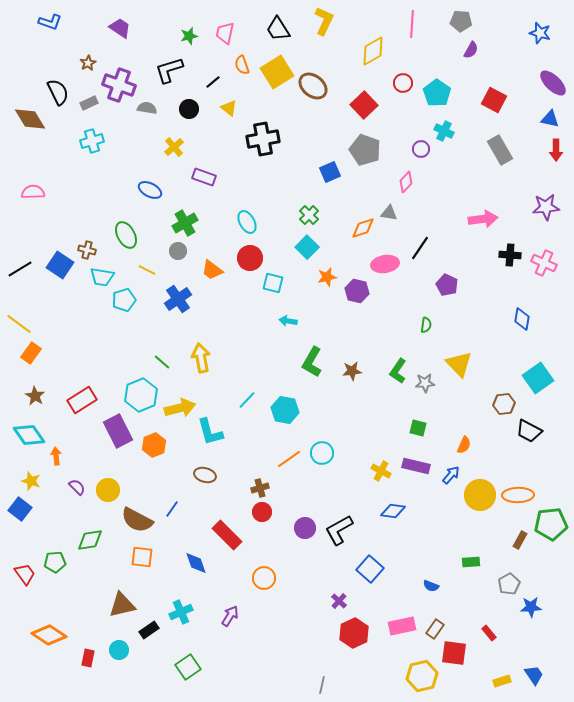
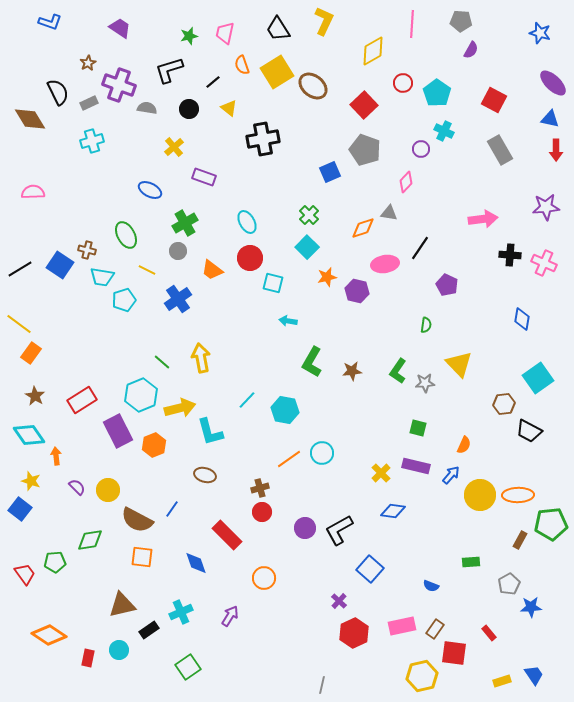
yellow cross at (381, 471): moved 2 px down; rotated 18 degrees clockwise
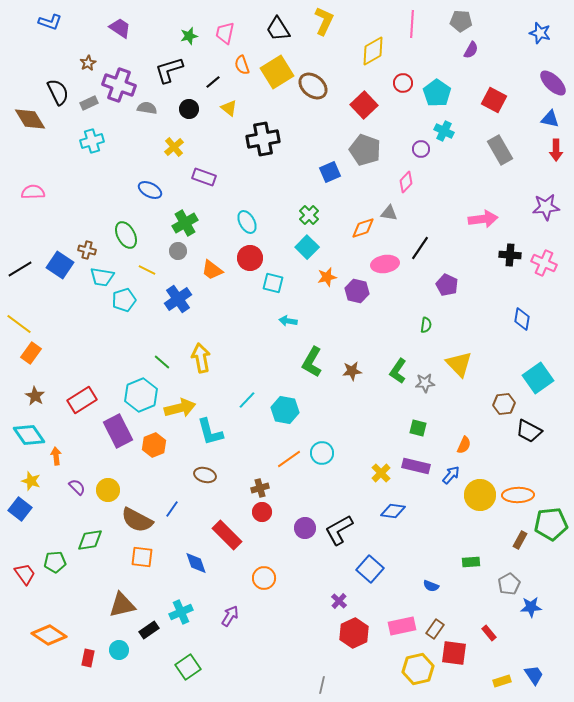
yellow hexagon at (422, 676): moved 4 px left, 7 px up
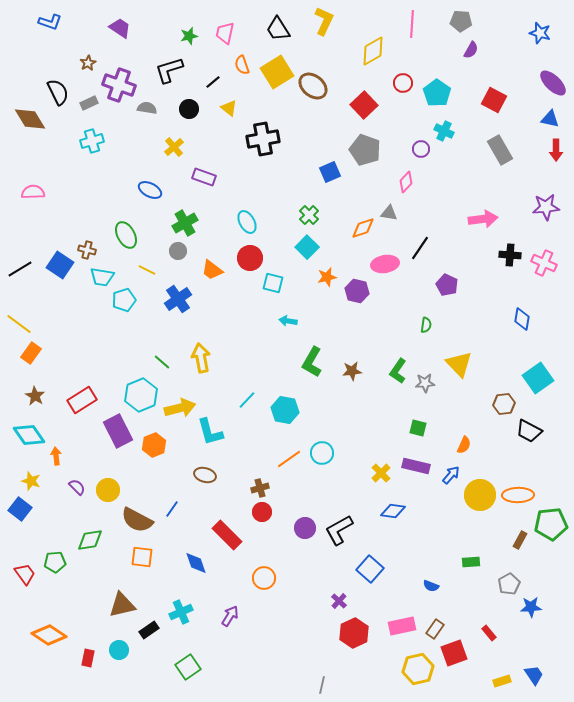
red square at (454, 653): rotated 28 degrees counterclockwise
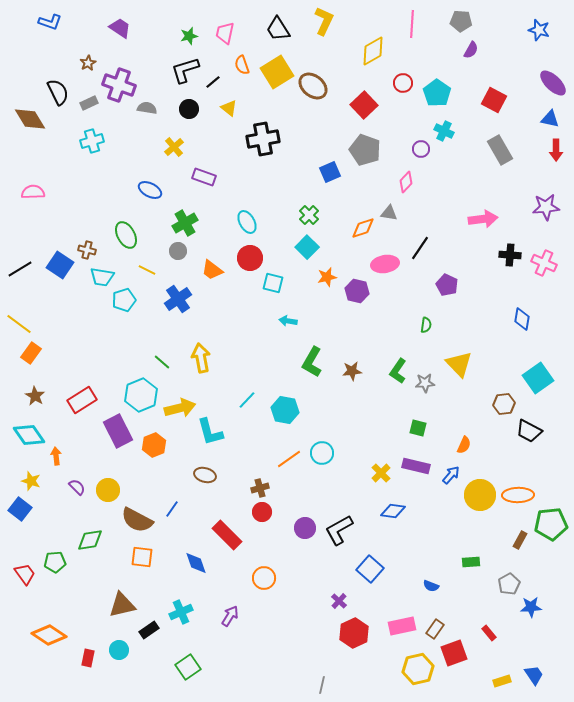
blue star at (540, 33): moved 1 px left, 3 px up
black L-shape at (169, 70): moved 16 px right
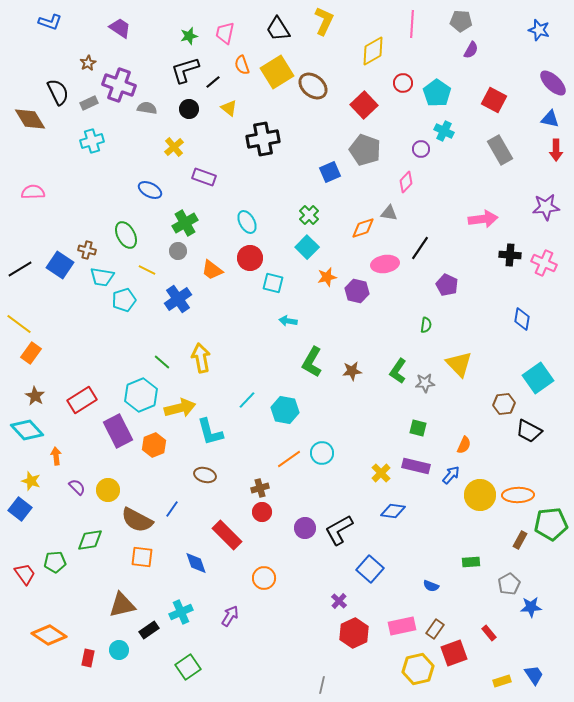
cyan diamond at (29, 435): moved 2 px left, 5 px up; rotated 8 degrees counterclockwise
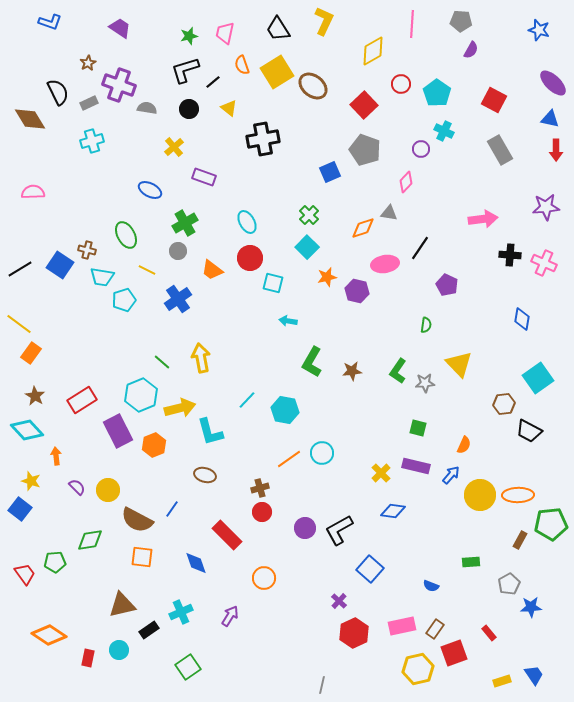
red circle at (403, 83): moved 2 px left, 1 px down
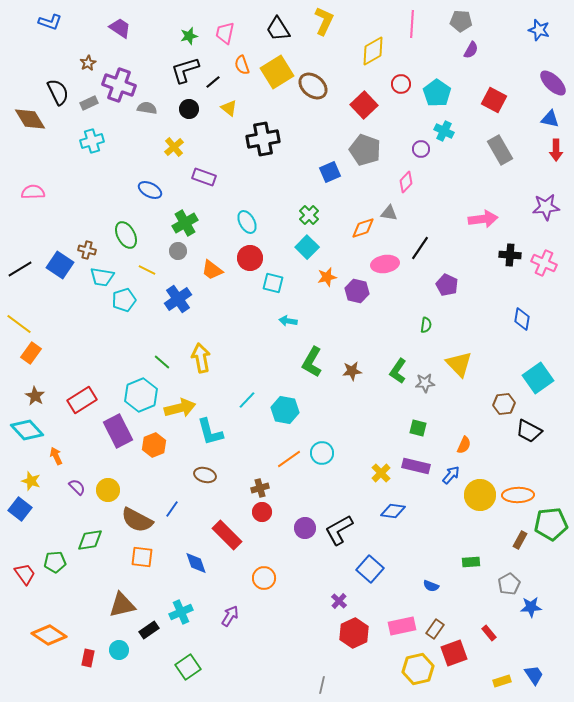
orange arrow at (56, 456): rotated 18 degrees counterclockwise
